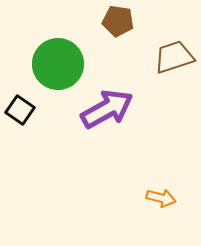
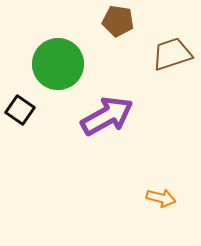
brown trapezoid: moved 2 px left, 3 px up
purple arrow: moved 7 px down
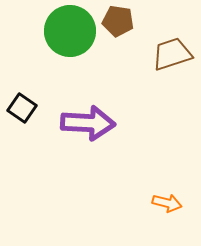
green circle: moved 12 px right, 33 px up
black square: moved 2 px right, 2 px up
purple arrow: moved 19 px left, 7 px down; rotated 32 degrees clockwise
orange arrow: moved 6 px right, 5 px down
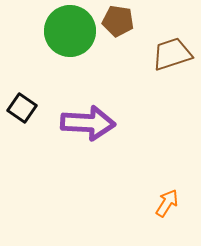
orange arrow: rotated 72 degrees counterclockwise
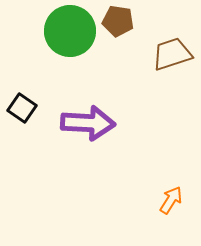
orange arrow: moved 4 px right, 3 px up
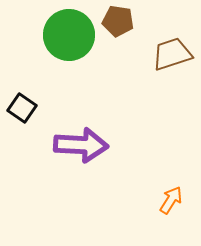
green circle: moved 1 px left, 4 px down
purple arrow: moved 7 px left, 22 px down
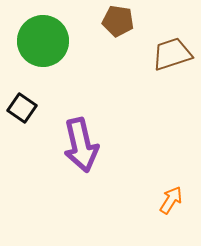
green circle: moved 26 px left, 6 px down
purple arrow: rotated 74 degrees clockwise
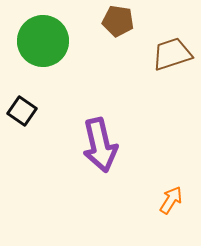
black square: moved 3 px down
purple arrow: moved 19 px right
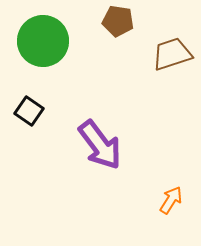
black square: moved 7 px right
purple arrow: rotated 24 degrees counterclockwise
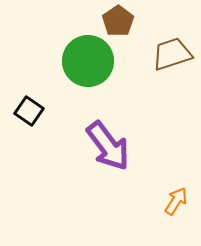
brown pentagon: rotated 28 degrees clockwise
green circle: moved 45 px right, 20 px down
purple arrow: moved 8 px right, 1 px down
orange arrow: moved 5 px right, 1 px down
